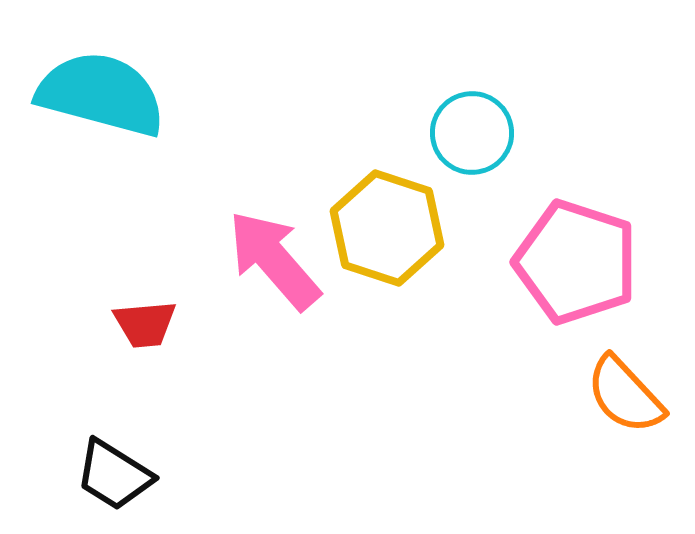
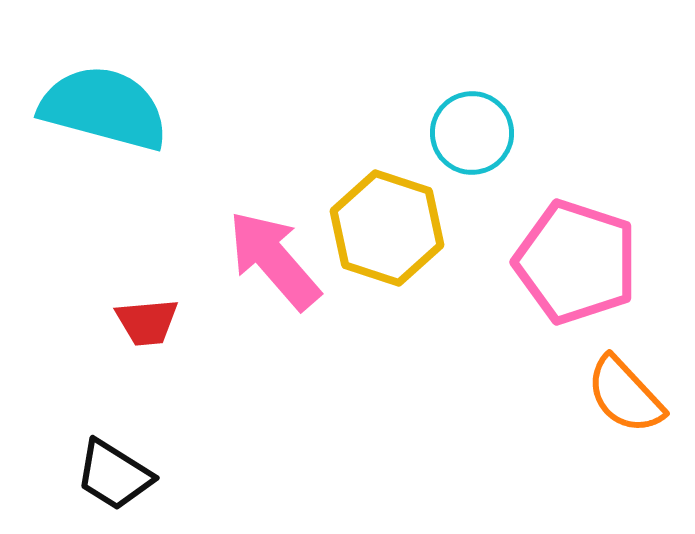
cyan semicircle: moved 3 px right, 14 px down
red trapezoid: moved 2 px right, 2 px up
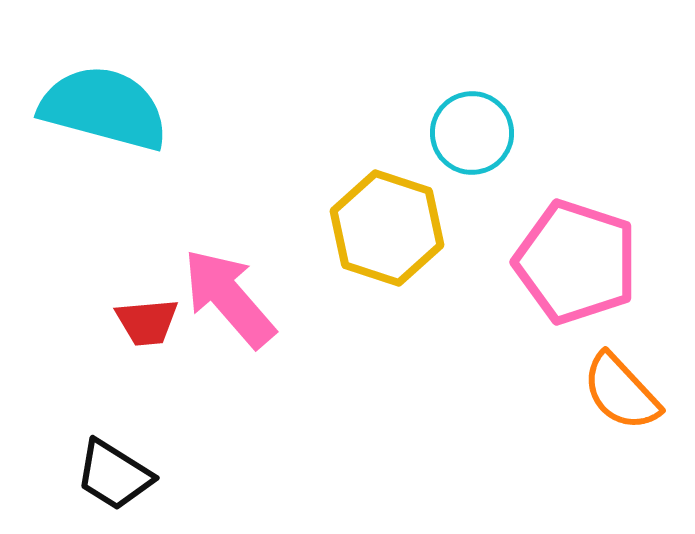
pink arrow: moved 45 px left, 38 px down
orange semicircle: moved 4 px left, 3 px up
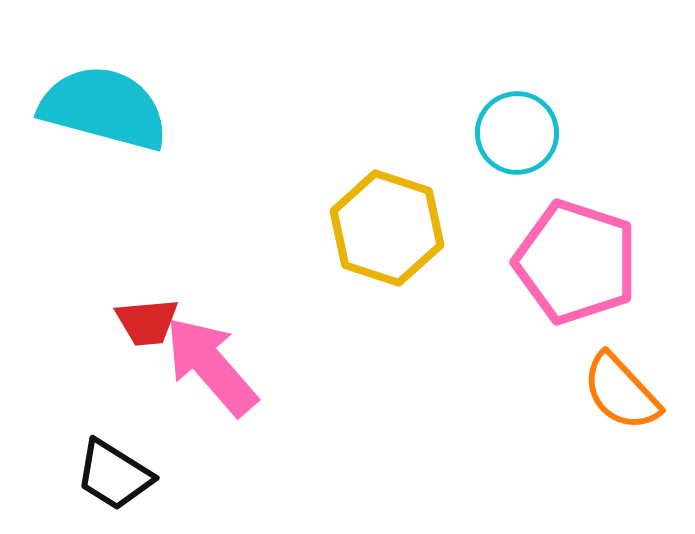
cyan circle: moved 45 px right
pink arrow: moved 18 px left, 68 px down
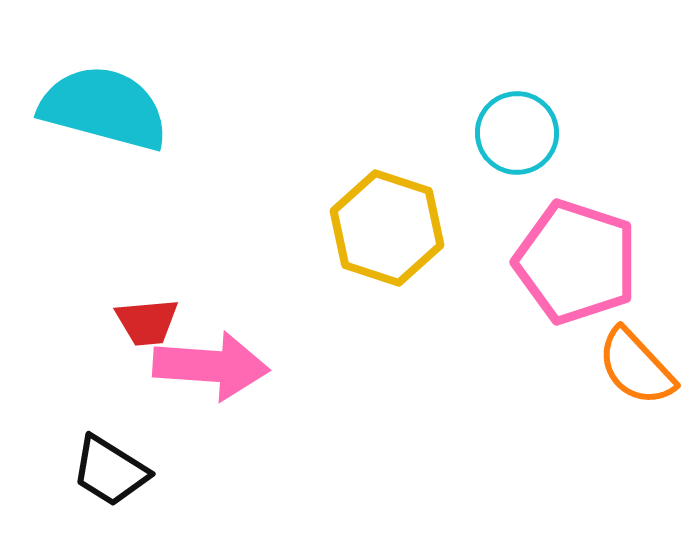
pink arrow: rotated 135 degrees clockwise
orange semicircle: moved 15 px right, 25 px up
black trapezoid: moved 4 px left, 4 px up
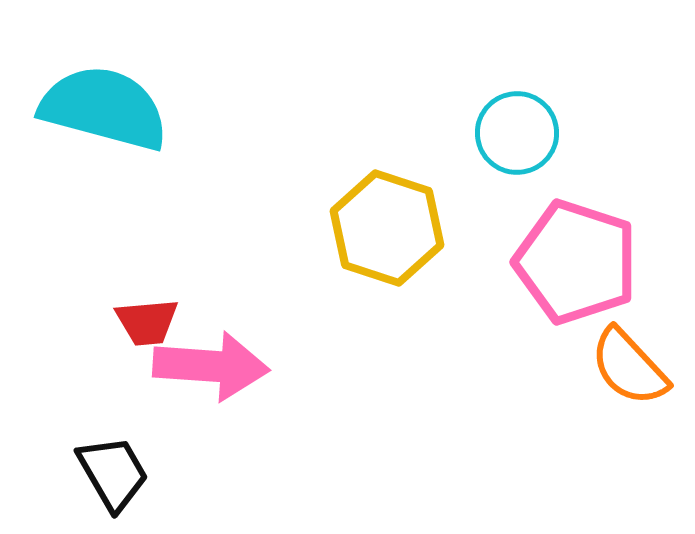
orange semicircle: moved 7 px left
black trapezoid: moved 3 px right, 2 px down; rotated 152 degrees counterclockwise
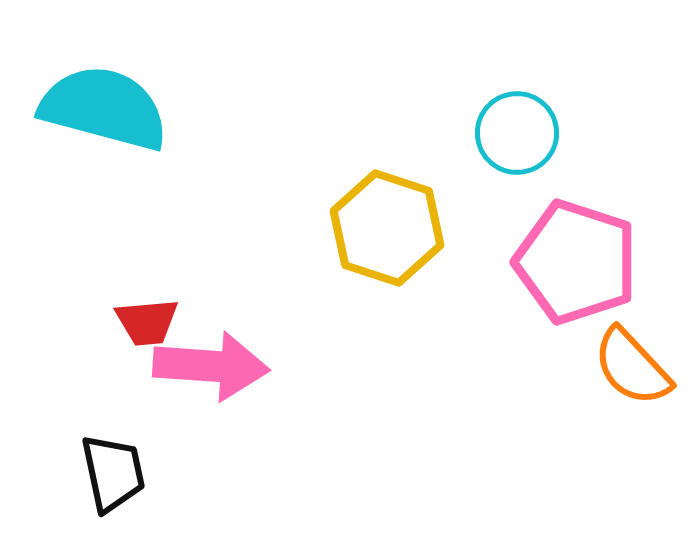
orange semicircle: moved 3 px right
black trapezoid: rotated 18 degrees clockwise
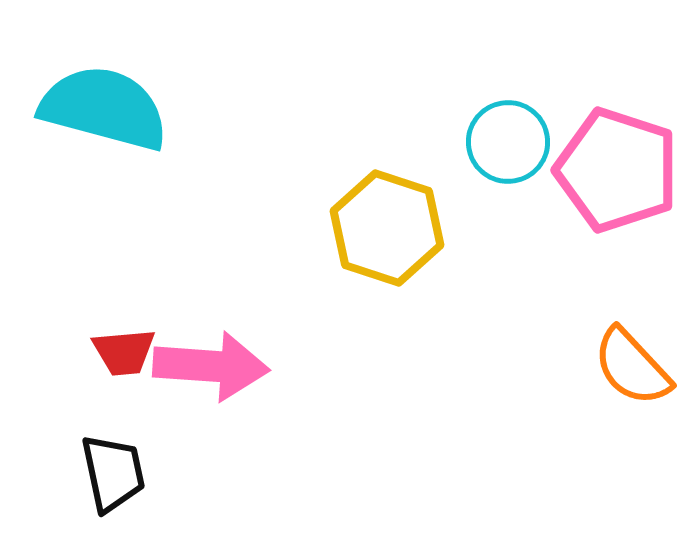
cyan circle: moved 9 px left, 9 px down
pink pentagon: moved 41 px right, 92 px up
red trapezoid: moved 23 px left, 30 px down
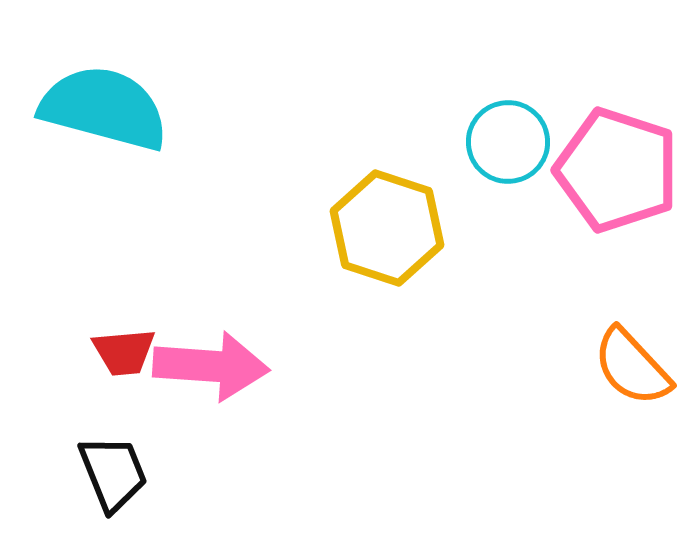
black trapezoid: rotated 10 degrees counterclockwise
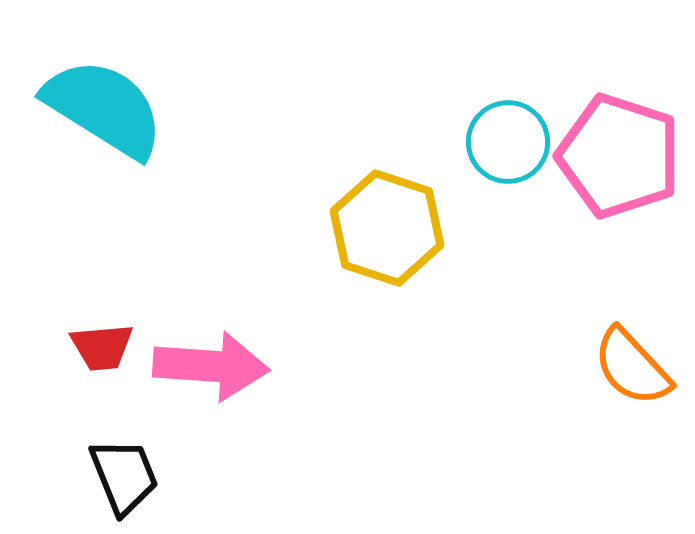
cyan semicircle: rotated 17 degrees clockwise
pink pentagon: moved 2 px right, 14 px up
red trapezoid: moved 22 px left, 5 px up
black trapezoid: moved 11 px right, 3 px down
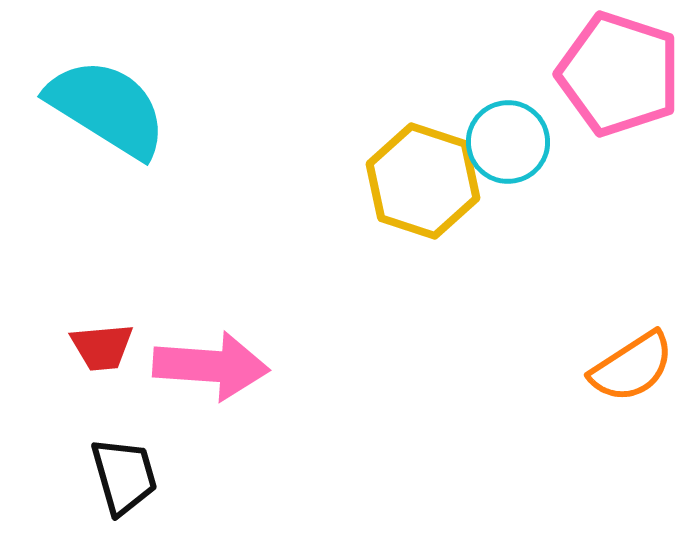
cyan semicircle: moved 3 px right
pink pentagon: moved 82 px up
yellow hexagon: moved 36 px right, 47 px up
orange semicircle: rotated 80 degrees counterclockwise
black trapezoid: rotated 6 degrees clockwise
